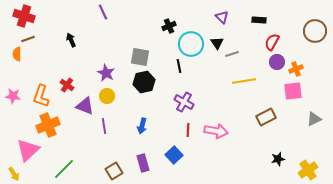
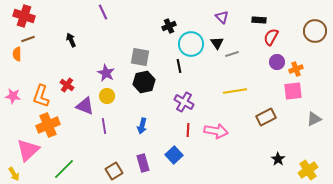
red semicircle at (272, 42): moved 1 px left, 5 px up
yellow line at (244, 81): moved 9 px left, 10 px down
black star at (278, 159): rotated 24 degrees counterclockwise
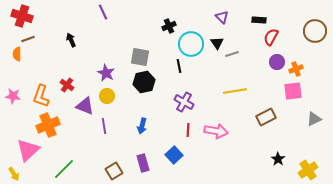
red cross at (24, 16): moved 2 px left
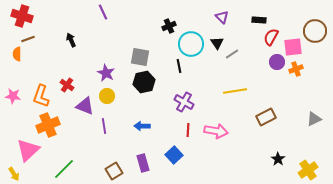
gray line at (232, 54): rotated 16 degrees counterclockwise
pink square at (293, 91): moved 44 px up
blue arrow at (142, 126): rotated 77 degrees clockwise
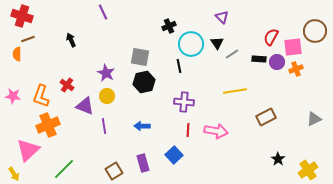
black rectangle at (259, 20): moved 39 px down
purple cross at (184, 102): rotated 24 degrees counterclockwise
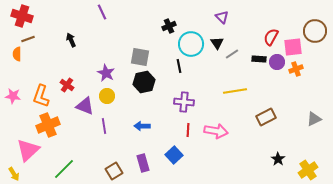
purple line at (103, 12): moved 1 px left
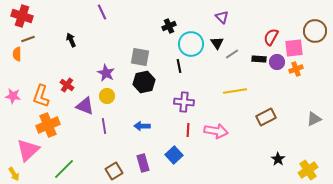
pink square at (293, 47): moved 1 px right, 1 px down
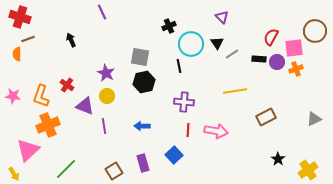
red cross at (22, 16): moved 2 px left, 1 px down
green line at (64, 169): moved 2 px right
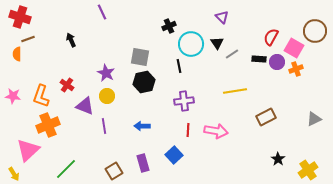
pink square at (294, 48): rotated 36 degrees clockwise
purple cross at (184, 102): moved 1 px up; rotated 12 degrees counterclockwise
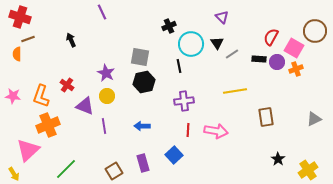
brown rectangle at (266, 117): rotated 72 degrees counterclockwise
